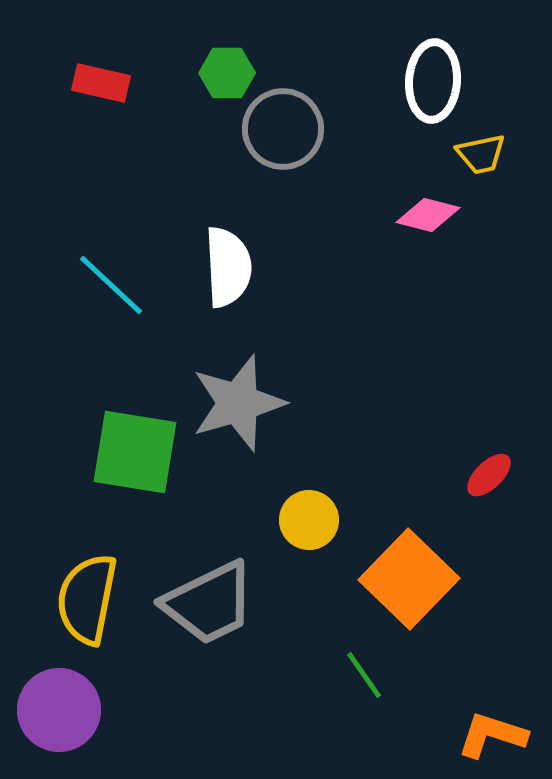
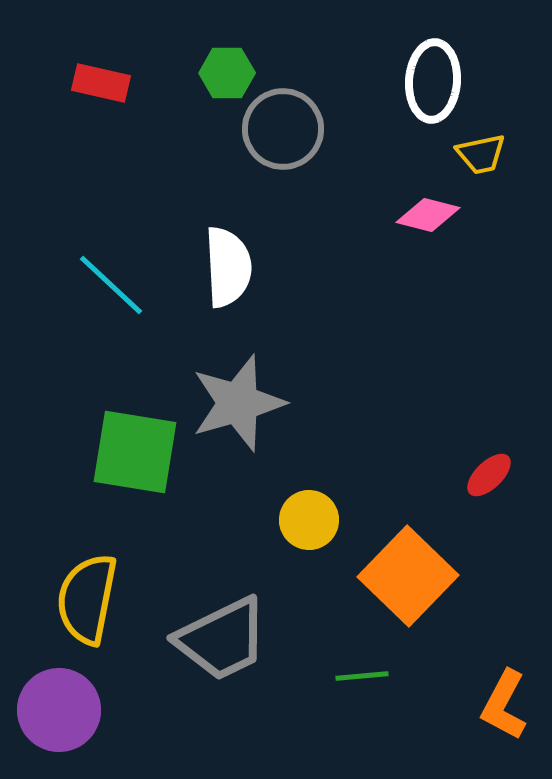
orange square: moved 1 px left, 3 px up
gray trapezoid: moved 13 px right, 36 px down
green line: moved 2 px left, 1 px down; rotated 60 degrees counterclockwise
orange L-shape: moved 12 px right, 30 px up; rotated 80 degrees counterclockwise
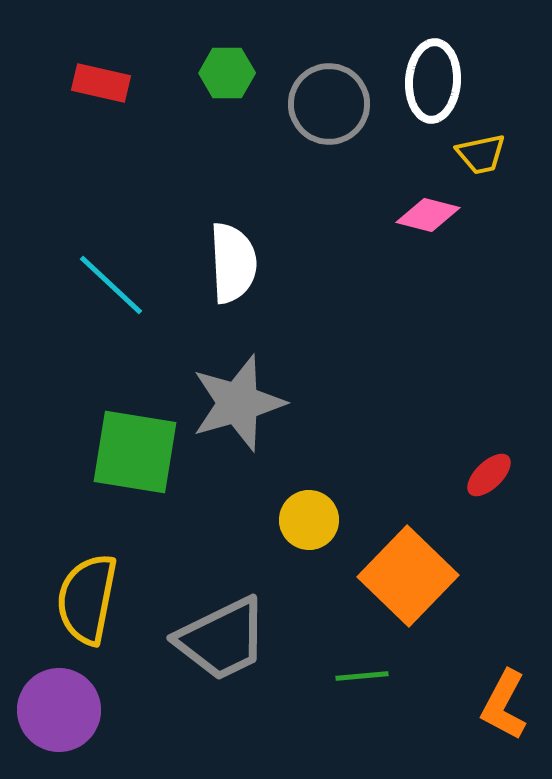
gray circle: moved 46 px right, 25 px up
white semicircle: moved 5 px right, 4 px up
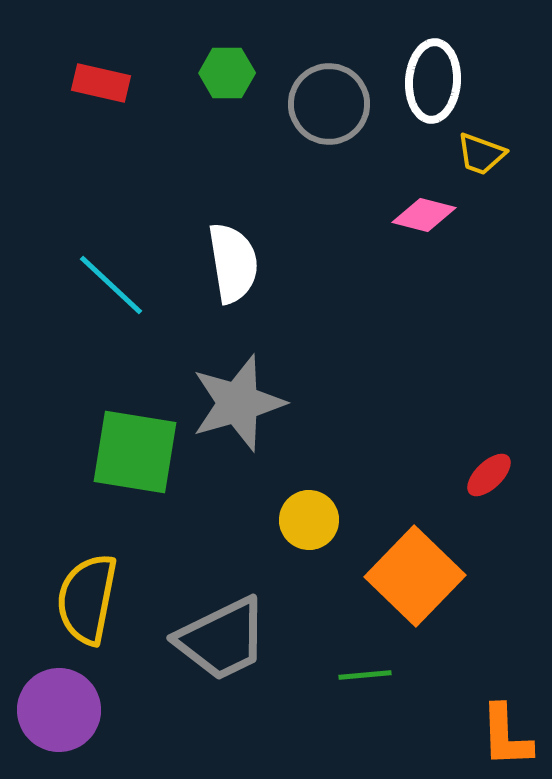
yellow trapezoid: rotated 32 degrees clockwise
pink diamond: moved 4 px left
white semicircle: rotated 6 degrees counterclockwise
orange square: moved 7 px right
green line: moved 3 px right, 1 px up
orange L-shape: moved 2 px right, 31 px down; rotated 30 degrees counterclockwise
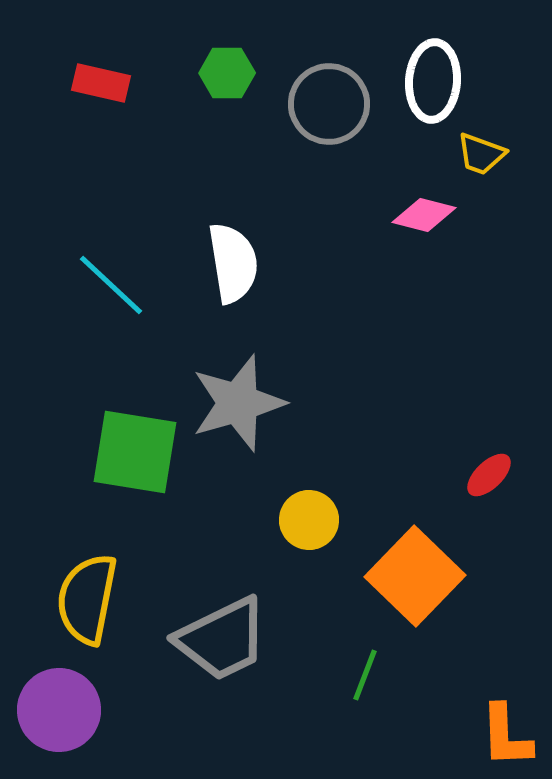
green line: rotated 64 degrees counterclockwise
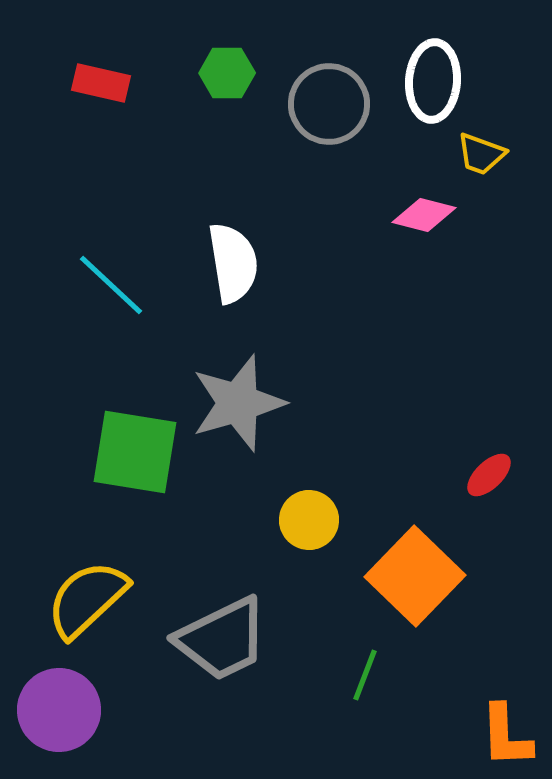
yellow semicircle: rotated 36 degrees clockwise
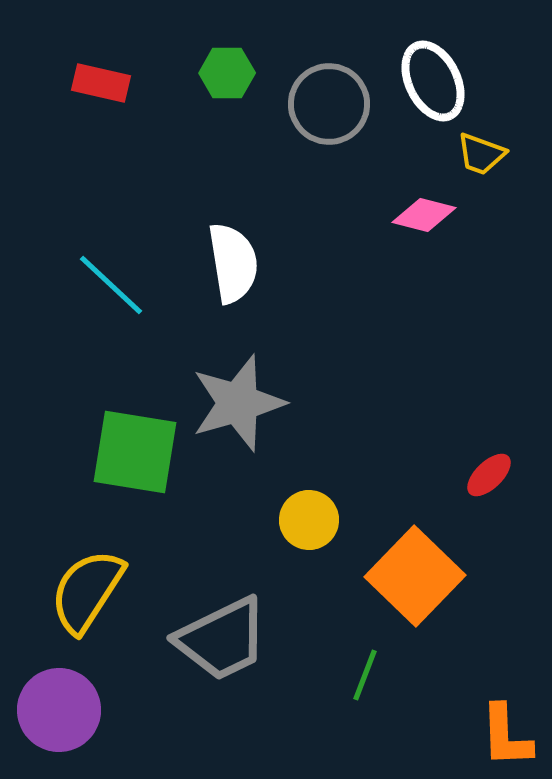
white ellipse: rotated 30 degrees counterclockwise
yellow semicircle: moved 8 px up; rotated 14 degrees counterclockwise
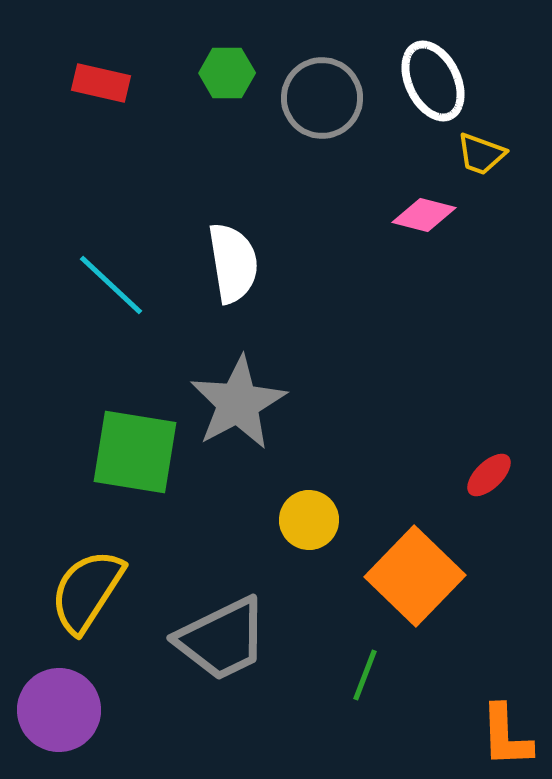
gray circle: moved 7 px left, 6 px up
gray star: rotated 12 degrees counterclockwise
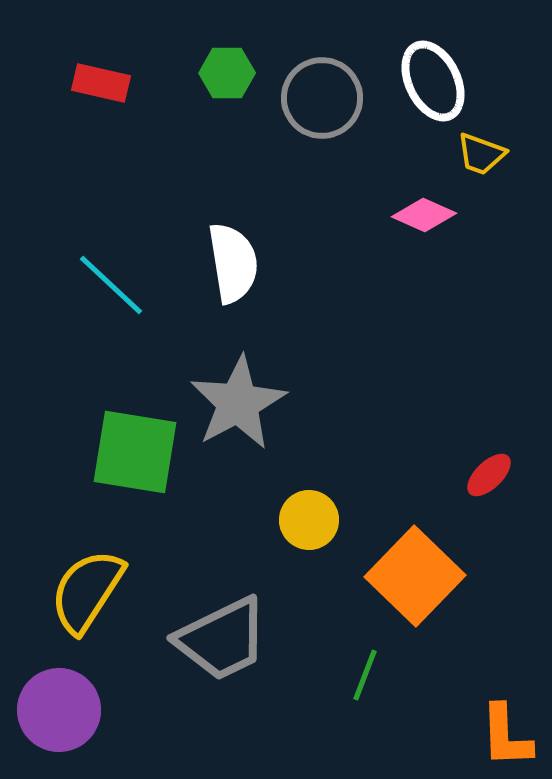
pink diamond: rotated 10 degrees clockwise
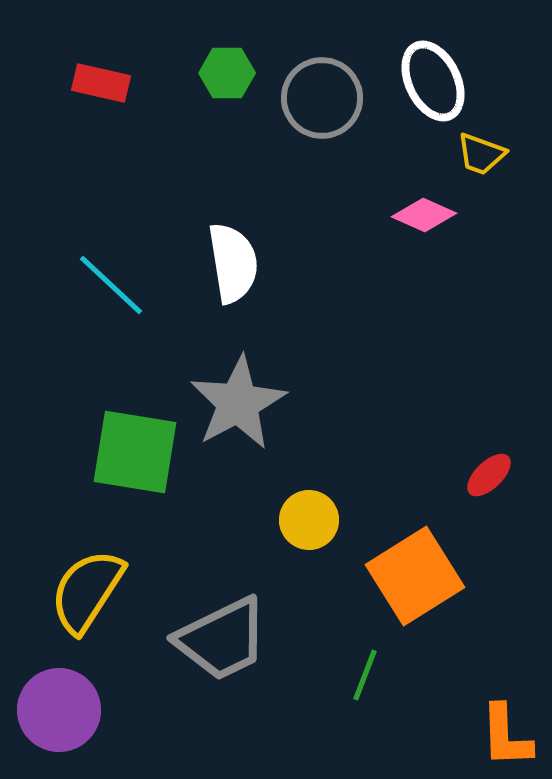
orange square: rotated 14 degrees clockwise
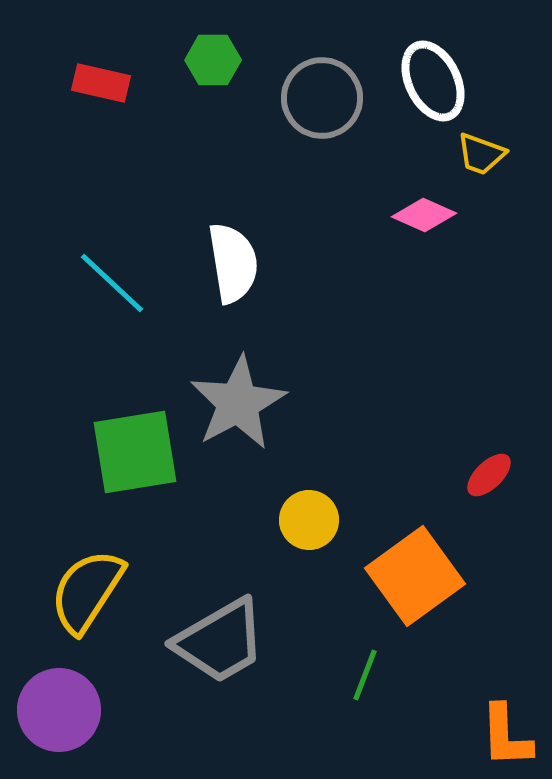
green hexagon: moved 14 px left, 13 px up
cyan line: moved 1 px right, 2 px up
green square: rotated 18 degrees counterclockwise
orange square: rotated 4 degrees counterclockwise
gray trapezoid: moved 2 px left, 2 px down; rotated 4 degrees counterclockwise
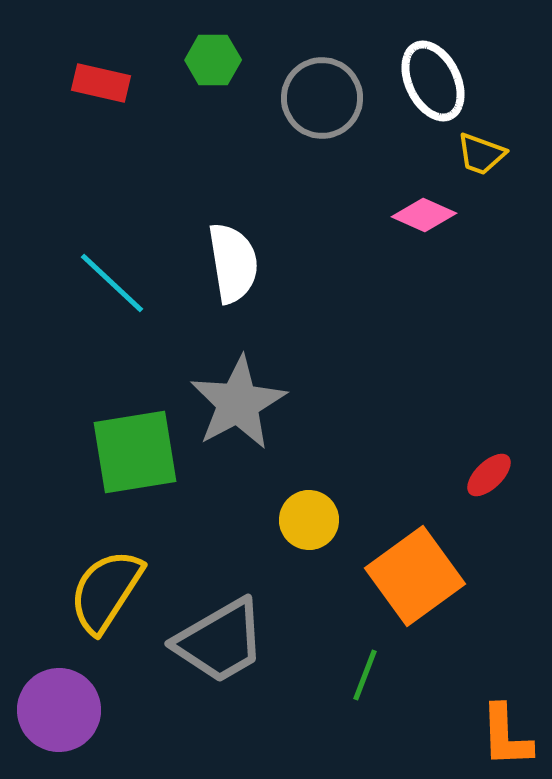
yellow semicircle: moved 19 px right
